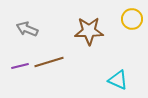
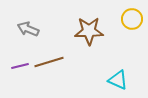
gray arrow: moved 1 px right
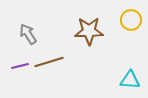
yellow circle: moved 1 px left, 1 px down
gray arrow: moved 5 px down; rotated 35 degrees clockwise
cyan triangle: moved 12 px right; rotated 20 degrees counterclockwise
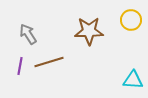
purple line: rotated 66 degrees counterclockwise
cyan triangle: moved 3 px right
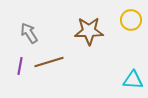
gray arrow: moved 1 px right, 1 px up
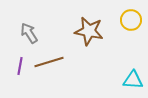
brown star: rotated 12 degrees clockwise
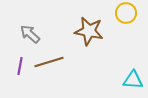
yellow circle: moved 5 px left, 7 px up
gray arrow: moved 1 px right, 1 px down; rotated 15 degrees counterclockwise
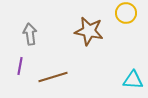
gray arrow: rotated 40 degrees clockwise
brown line: moved 4 px right, 15 px down
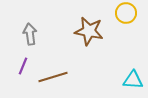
purple line: moved 3 px right; rotated 12 degrees clockwise
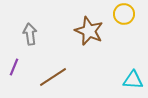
yellow circle: moved 2 px left, 1 px down
brown star: rotated 12 degrees clockwise
purple line: moved 9 px left, 1 px down
brown line: rotated 16 degrees counterclockwise
